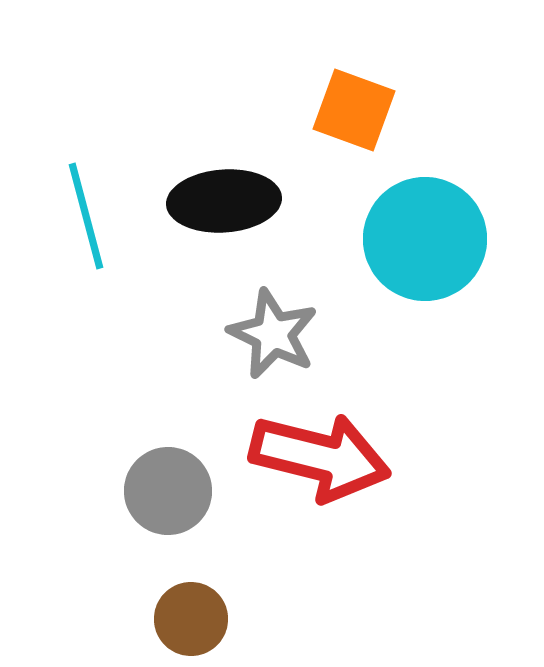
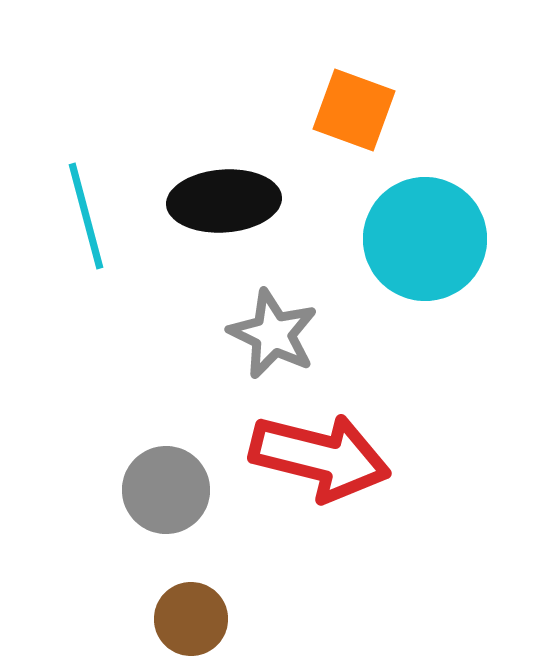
gray circle: moved 2 px left, 1 px up
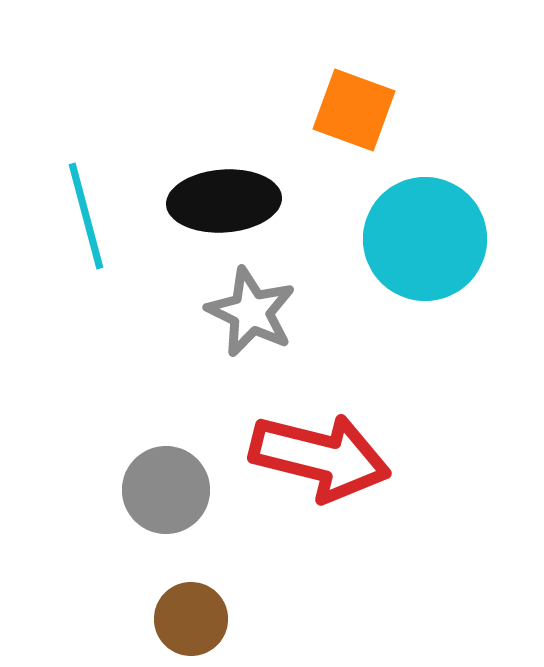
gray star: moved 22 px left, 22 px up
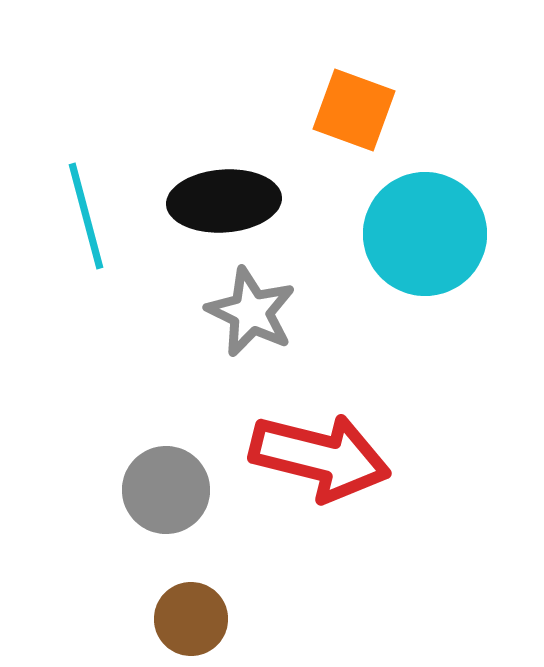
cyan circle: moved 5 px up
